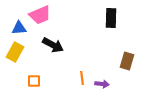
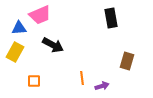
black rectangle: rotated 12 degrees counterclockwise
purple arrow: moved 2 px down; rotated 24 degrees counterclockwise
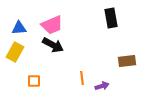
pink trapezoid: moved 12 px right, 10 px down
brown rectangle: rotated 66 degrees clockwise
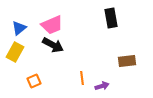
blue triangle: rotated 35 degrees counterclockwise
orange square: rotated 24 degrees counterclockwise
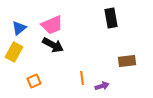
yellow rectangle: moved 1 px left
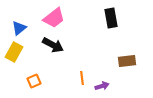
pink trapezoid: moved 2 px right, 7 px up; rotated 15 degrees counterclockwise
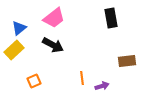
yellow rectangle: moved 2 px up; rotated 18 degrees clockwise
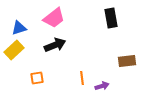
blue triangle: rotated 21 degrees clockwise
black arrow: moved 2 px right; rotated 50 degrees counterclockwise
orange square: moved 3 px right, 3 px up; rotated 16 degrees clockwise
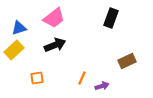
black rectangle: rotated 30 degrees clockwise
brown rectangle: rotated 18 degrees counterclockwise
orange line: rotated 32 degrees clockwise
